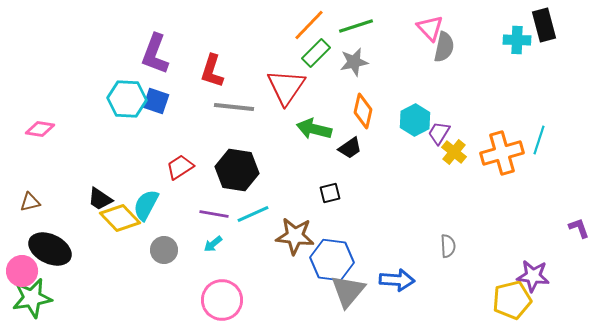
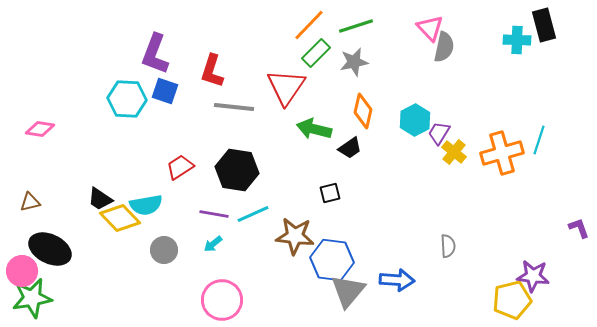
blue square at (156, 101): moved 9 px right, 10 px up
cyan semicircle at (146, 205): rotated 128 degrees counterclockwise
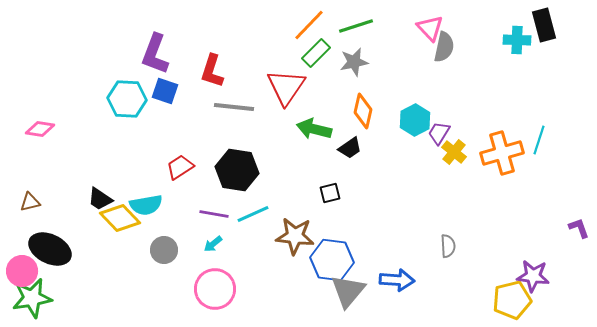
pink circle at (222, 300): moved 7 px left, 11 px up
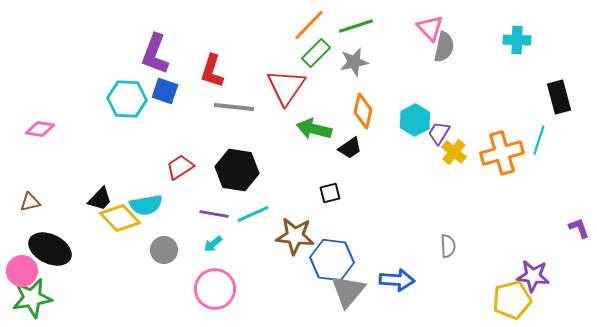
black rectangle at (544, 25): moved 15 px right, 72 px down
black trapezoid at (100, 199): rotated 80 degrees counterclockwise
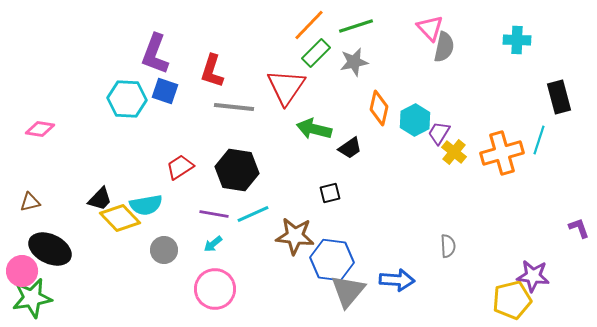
orange diamond at (363, 111): moved 16 px right, 3 px up
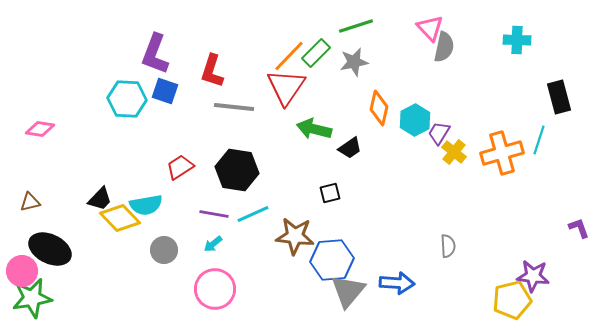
orange line at (309, 25): moved 20 px left, 31 px down
blue hexagon at (332, 260): rotated 12 degrees counterclockwise
blue arrow at (397, 280): moved 3 px down
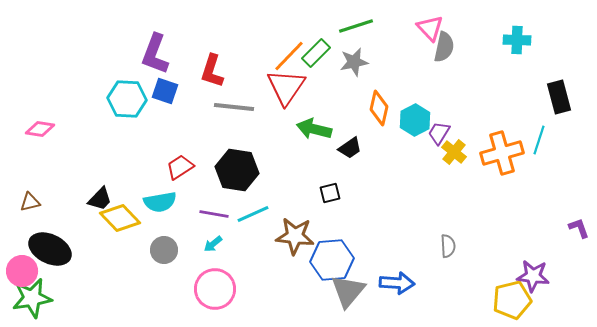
cyan semicircle at (146, 205): moved 14 px right, 3 px up
